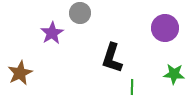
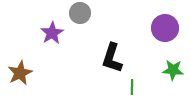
green star: moved 1 px left, 4 px up
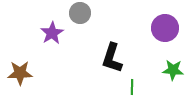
brown star: rotated 25 degrees clockwise
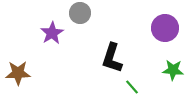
brown star: moved 2 px left
green line: rotated 42 degrees counterclockwise
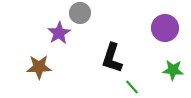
purple star: moved 7 px right
brown star: moved 21 px right, 6 px up
